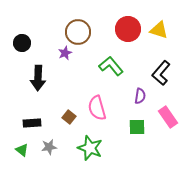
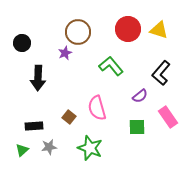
purple semicircle: rotated 42 degrees clockwise
black rectangle: moved 2 px right, 3 px down
green triangle: rotated 40 degrees clockwise
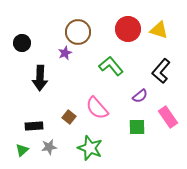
black L-shape: moved 2 px up
black arrow: moved 2 px right
pink semicircle: rotated 25 degrees counterclockwise
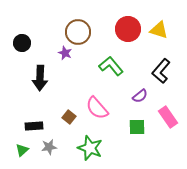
purple star: rotated 24 degrees counterclockwise
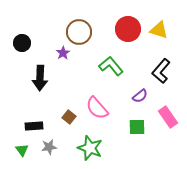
brown circle: moved 1 px right
purple star: moved 2 px left; rotated 16 degrees clockwise
green triangle: rotated 24 degrees counterclockwise
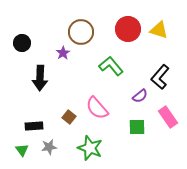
brown circle: moved 2 px right
black L-shape: moved 1 px left, 6 px down
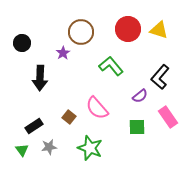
black rectangle: rotated 30 degrees counterclockwise
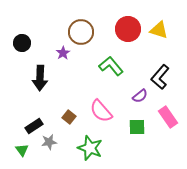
pink semicircle: moved 4 px right, 3 px down
gray star: moved 5 px up
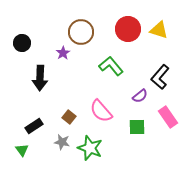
gray star: moved 13 px right; rotated 21 degrees clockwise
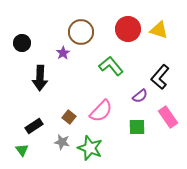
pink semicircle: rotated 95 degrees counterclockwise
